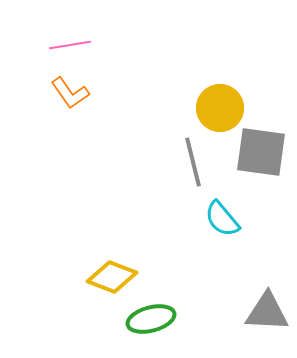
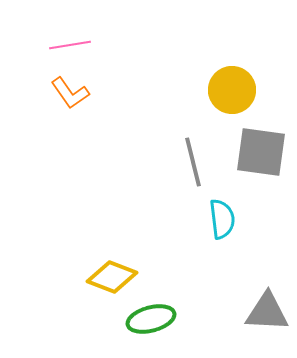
yellow circle: moved 12 px right, 18 px up
cyan semicircle: rotated 147 degrees counterclockwise
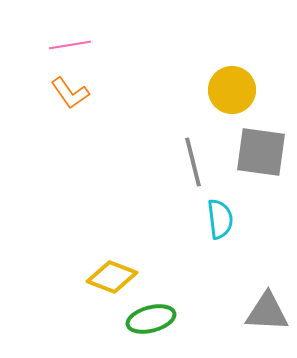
cyan semicircle: moved 2 px left
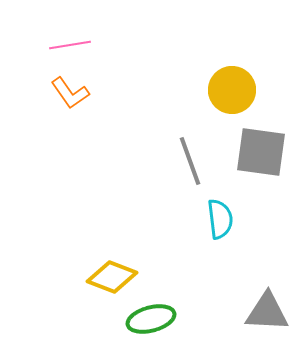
gray line: moved 3 px left, 1 px up; rotated 6 degrees counterclockwise
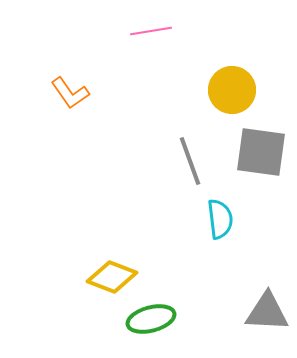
pink line: moved 81 px right, 14 px up
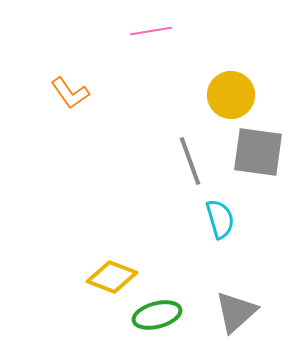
yellow circle: moved 1 px left, 5 px down
gray square: moved 3 px left
cyan semicircle: rotated 9 degrees counterclockwise
gray triangle: moved 31 px left; rotated 45 degrees counterclockwise
green ellipse: moved 6 px right, 4 px up
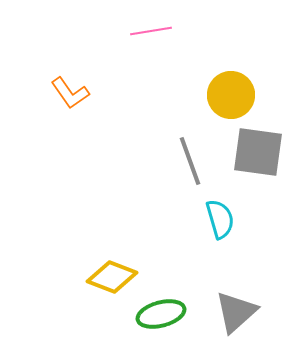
green ellipse: moved 4 px right, 1 px up
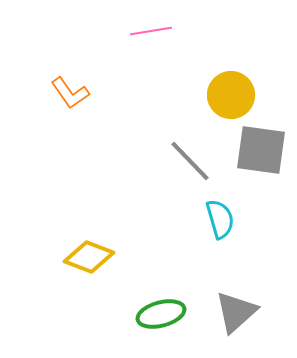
gray square: moved 3 px right, 2 px up
gray line: rotated 24 degrees counterclockwise
yellow diamond: moved 23 px left, 20 px up
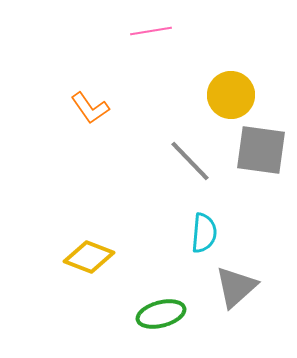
orange L-shape: moved 20 px right, 15 px down
cyan semicircle: moved 16 px left, 14 px down; rotated 21 degrees clockwise
gray triangle: moved 25 px up
